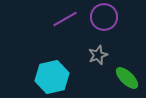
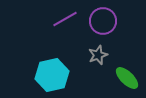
purple circle: moved 1 px left, 4 px down
cyan hexagon: moved 2 px up
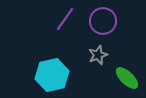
purple line: rotated 25 degrees counterclockwise
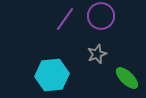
purple circle: moved 2 px left, 5 px up
gray star: moved 1 px left, 1 px up
cyan hexagon: rotated 8 degrees clockwise
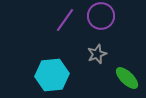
purple line: moved 1 px down
